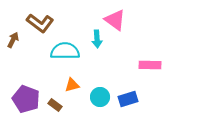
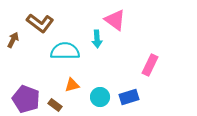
pink rectangle: rotated 65 degrees counterclockwise
blue rectangle: moved 1 px right, 2 px up
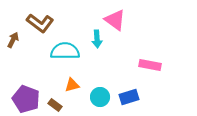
pink rectangle: rotated 75 degrees clockwise
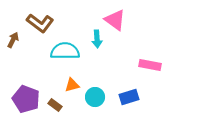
cyan circle: moved 5 px left
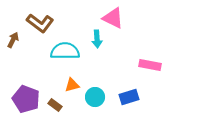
pink triangle: moved 2 px left, 2 px up; rotated 10 degrees counterclockwise
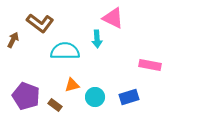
purple pentagon: moved 3 px up
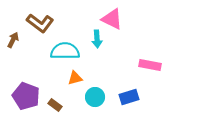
pink triangle: moved 1 px left, 1 px down
orange triangle: moved 3 px right, 7 px up
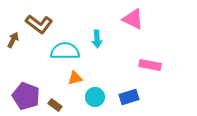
pink triangle: moved 21 px right
brown L-shape: moved 1 px left, 1 px down
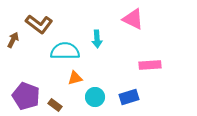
pink rectangle: rotated 15 degrees counterclockwise
